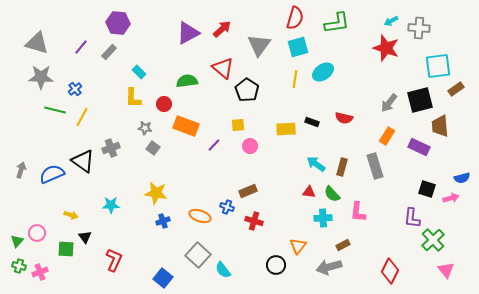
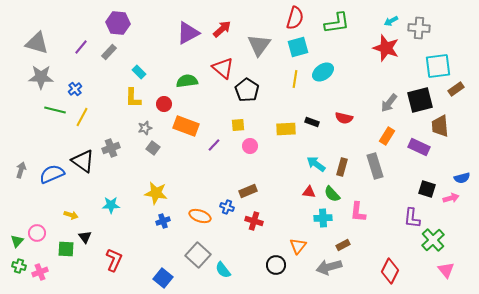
gray star at (145, 128): rotated 24 degrees counterclockwise
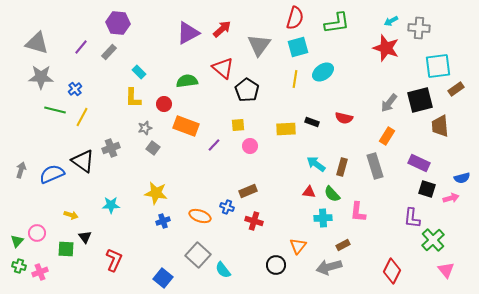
purple rectangle at (419, 147): moved 16 px down
red diamond at (390, 271): moved 2 px right
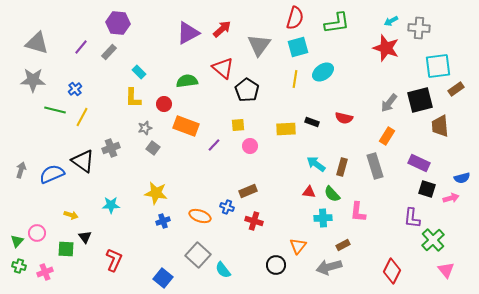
gray star at (41, 77): moved 8 px left, 3 px down
pink cross at (40, 272): moved 5 px right
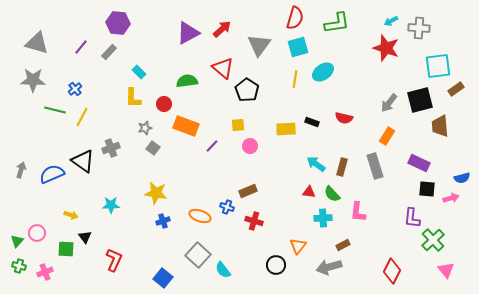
purple line at (214, 145): moved 2 px left, 1 px down
black square at (427, 189): rotated 12 degrees counterclockwise
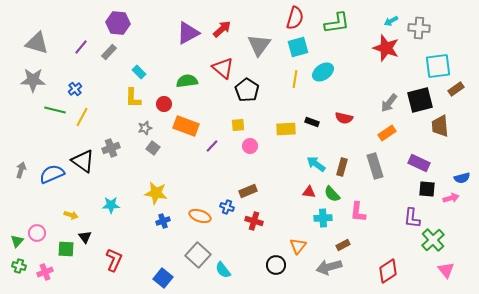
orange rectangle at (387, 136): moved 3 px up; rotated 24 degrees clockwise
red diamond at (392, 271): moved 4 px left; rotated 30 degrees clockwise
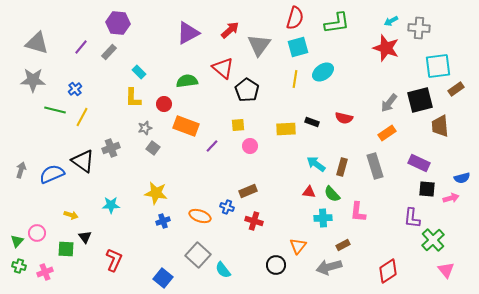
red arrow at (222, 29): moved 8 px right, 1 px down
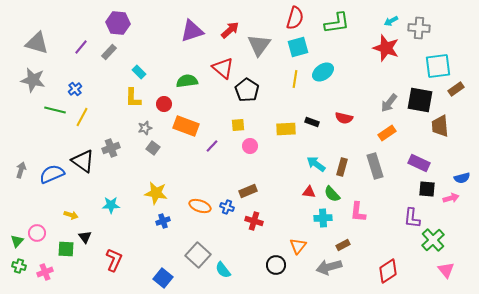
purple triangle at (188, 33): moved 4 px right, 2 px up; rotated 10 degrees clockwise
gray star at (33, 80): rotated 10 degrees clockwise
black square at (420, 100): rotated 24 degrees clockwise
orange ellipse at (200, 216): moved 10 px up
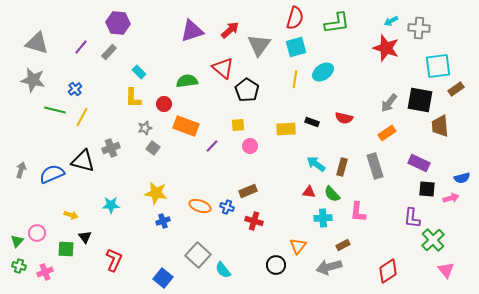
cyan square at (298, 47): moved 2 px left
black triangle at (83, 161): rotated 20 degrees counterclockwise
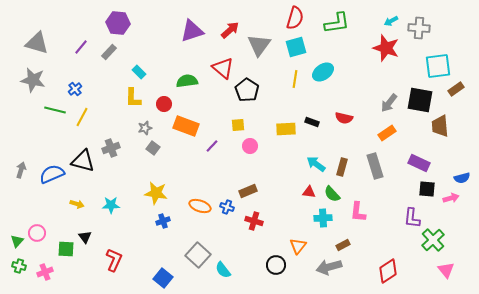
yellow arrow at (71, 215): moved 6 px right, 11 px up
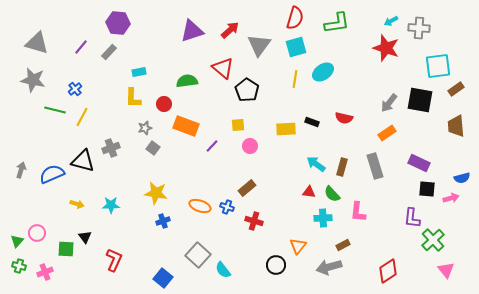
cyan rectangle at (139, 72): rotated 56 degrees counterclockwise
brown trapezoid at (440, 126): moved 16 px right
brown rectangle at (248, 191): moved 1 px left, 3 px up; rotated 18 degrees counterclockwise
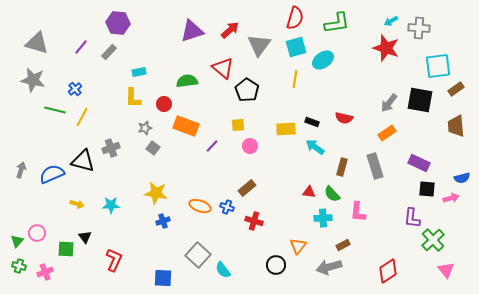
cyan ellipse at (323, 72): moved 12 px up
cyan arrow at (316, 164): moved 1 px left, 17 px up
blue square at (163, 278): rotated 36 degrees counterclockwise
